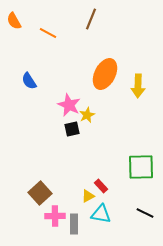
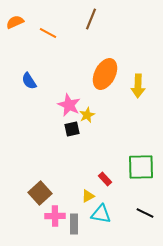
orange semicircle: moved 1 px right, 1 px down; rotated 96 degrees clockwise
red rectangle: moved 4 px right, 7 px up
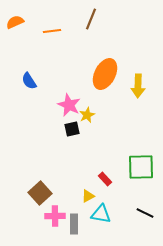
orange line: moved 4 px right, 2 px up; rotated 36 degrees counterclockwise
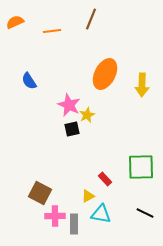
yellow arrow: moved 4 px right, 1 px up
brown square: rotated 20 degrees counterclockwise
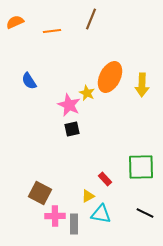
orange ellipse: moved 5 px right, 3 px down
yellow star: moved 22 px up; rotated 21 degrees counterclockwise
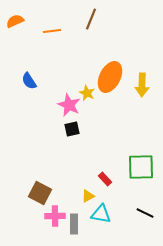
orange semicircle: moved 1 px up
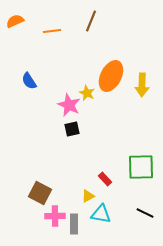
brown line: moved 2 px down
orange ellipse: moved 1 px right, 1 px up
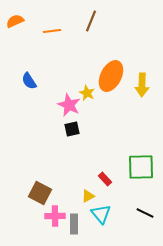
cyan triangle: rotated 40 degrees clockwise
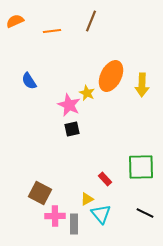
yellow triangle: moved 1 px left, 3 px down
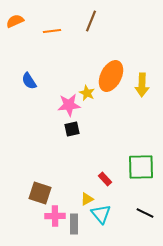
pink star: rotated 30 degrees counterclockwise
brown square: rotated 10 degrees counterclockwise
